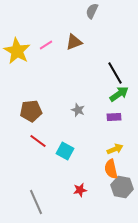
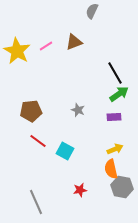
pink line: moved 1 px down
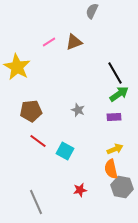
pink line: moved 3 px right, 4 px up
yellow star: moved 16 px down
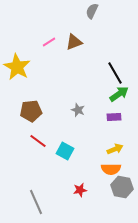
orange semicircle: rotated 78 degrees counterclockwise
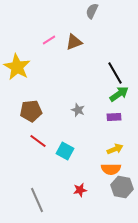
pink line: moved 2 px up
gray line: moved 1 px right, 2 px up
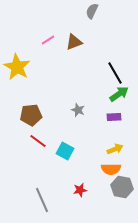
pink line: moved 1 px left
brown pentagon: moved 4 px down
gray line: moved 5 px right
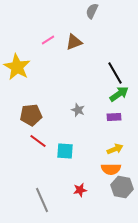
cyan square: rotated 24 degrees counterclockwise
